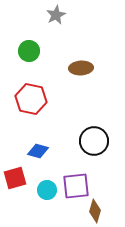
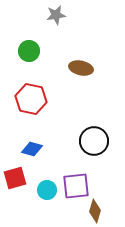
gray star: rotated 18 degrees clockwise
brown ellipse: rotated 15 degrees clockwise
blue diamond: moved 6 px left, 2 px up
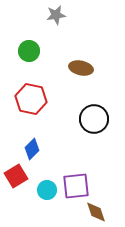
black circle: moved 22 px up
blue diamond: rotated 60 degrees counterclockwise
red square: moved 1 px right, 2 px up; rotated 15 degrees counterclockwise
brown diamond: moved 1 px right, 1 px down; rotated 35 degrees counterclockwise
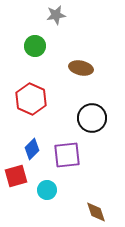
green circle: moved 6 px right, 5 px up
red hexagon: rotated 12 degrees clockwise
black circle: moved 2 px left, 1 px up
red square: rotated 15 degrees clockwise
purple square: moved 9 px left, 31 px up
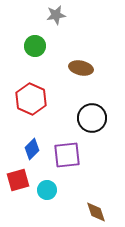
red square: moved 2 px right, 4 px down
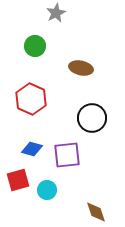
gray star: moved 2 px up; rotated 18 degrees counterclockwise
blue diamond: rotated 60 degrees clockwise
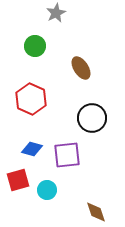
brown ellipse: rotated 45 degrees clockwise
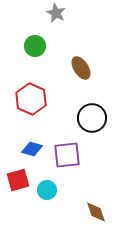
gray star: rotated 18 degrees counterclockwise
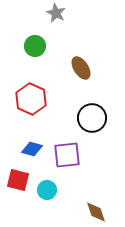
red square: rotated 30 degrees clockwise
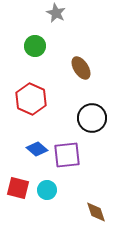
blue diamond: moved 5 px right; rotated 25 degrees clockwise
red square: moved 8 px down
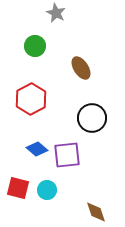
red hexagon: rotated 8 degrees clockwise
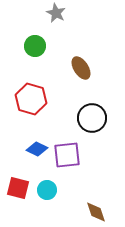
red hexagon: rotated 16 degrees counterclockwise
blue diamond: rotated 15 degrees counterclockwise
